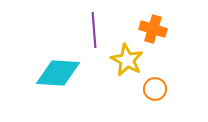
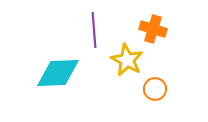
cyan diamond: rotated 6 degrees counterclockwise
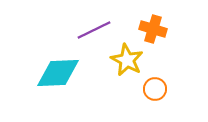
purple line: rotated 68 degrees clockwise
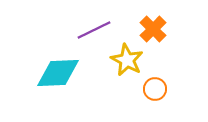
orange cross: rotated 28 degrees clockwise
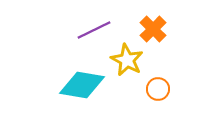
cyan diamond: moved 24 px right, 12 px down; rotated 12 degrees clockwise
orange circle: moved 3 px right
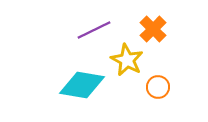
orange circle: moved 2 px up
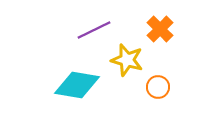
orange cross: moved 7 px right
yellow star: rotated 12 degrees counterclockwise
cyan diamond: moved 5 px left
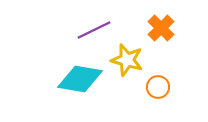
orange cross: moved 1 px right, 1 px up
cyan diamond: moved 3 px right, 6 px up
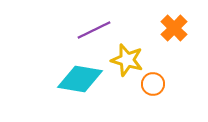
orange cross: moved 13 px right
orange circle: moved 5 px left, 3 px up
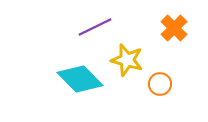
purple line: moved 1 px right, 3 px up
cyan diamond: rotated 36 degrees clockwise
orange circle: moved 7 px right
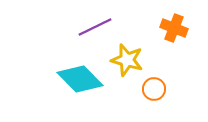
orange cross: rotated 24 degrees counterclockwise
orange circle: moved 6 px left, 5 px down
